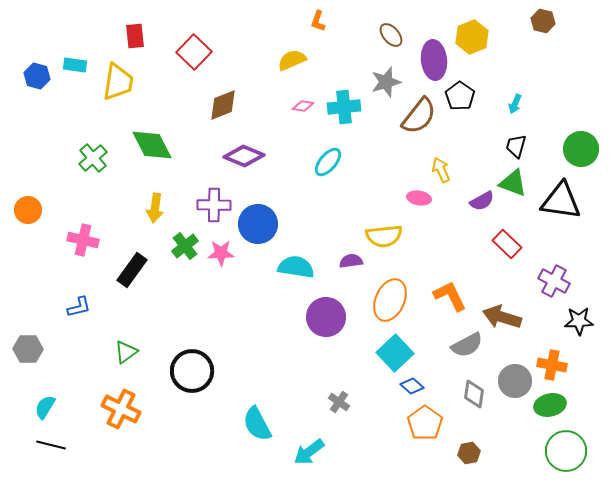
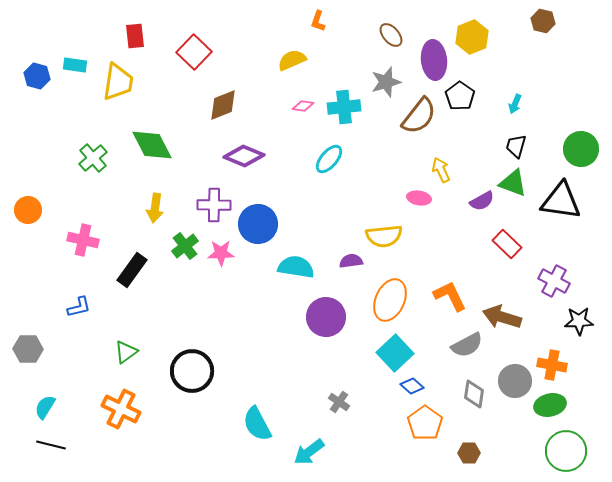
cyan ellipse at (328, 162): moved 1 px right, 3 px up
brown hexagon at (469, 453): rotated 10 degrees clockwise
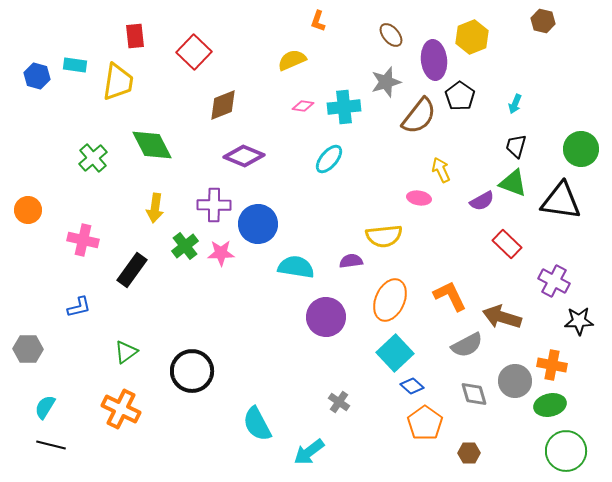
gray diamond at (474, 394): rotated 24 degrees counterclockwise
